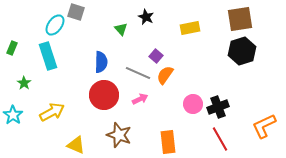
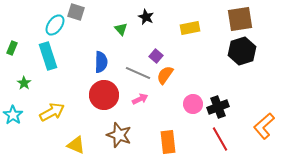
orange L-shape: rotated 16 degrees counterclockwise
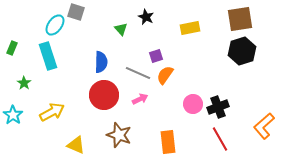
purple square: rotated 32 degrees clockwise
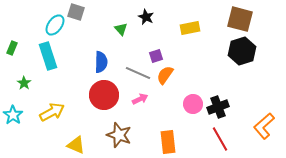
brown square: rotated 24 degrees clockwise
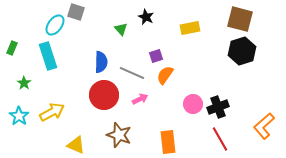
gray line: moved 6 px left
cyan star: moved 6 px right, 1 px down
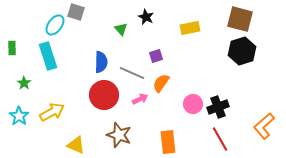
green rectangle: rotated 24 degrees counterclockwise
orange semicircle: moved 4 px left, 8 px down
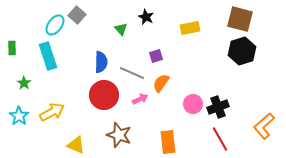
gray square: moved 1 px right, 3 px down; rotated 24 degrees clockwise
